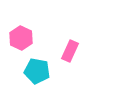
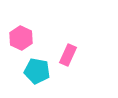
pink rectangle: moved 2 px left, 4 px down
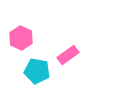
pink rectangle: rotated 30 degrees clockwise
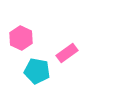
pink rectangle: moved 1 px left, 2 px up
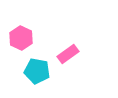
pink rectangle: moved 1 px right, 1 px down
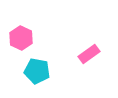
pink rectangle: moved 21 px right
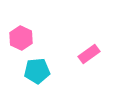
cyan pentagon: rotated 15 degrees counterclockwise
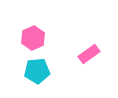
pink hexagon: moved 12 px right; rotated 10 degrees clockwise
